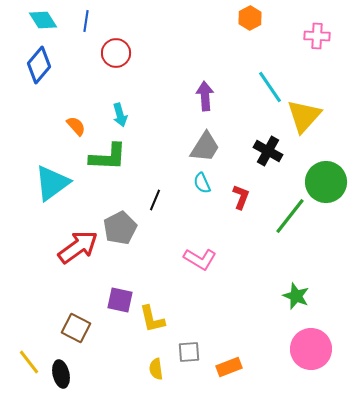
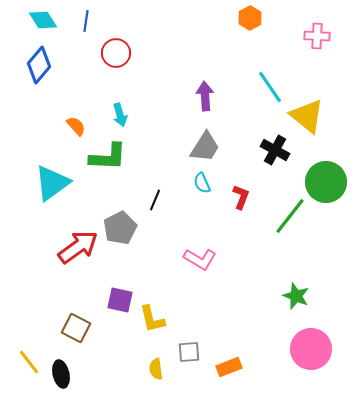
yellow triangle: moved 3 px right; rotated 33 degrees counterclockwise
black cross: moved 7 px right, 1 px up
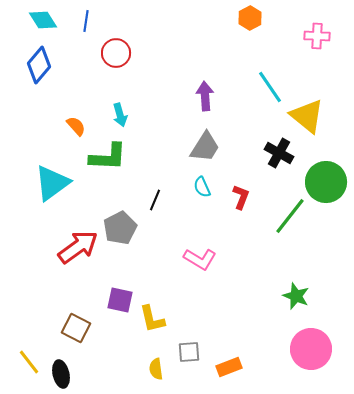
black cross: moved 4 px right, 3 px down
cyan semicircle: moved 4 px down
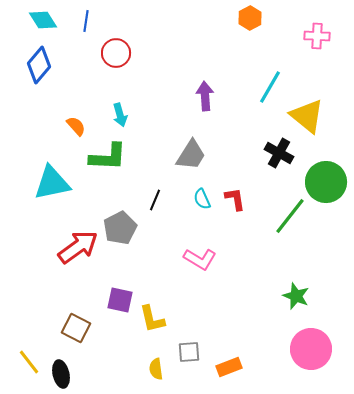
cyan line: rotated 64 degrees clockwise
gray trapezoid: moved 14 px left, 8 px down
cyan triangle: rotated 24 degrees clockwise
cyan semicircle: moved 12 px down
red L-shape: moved 6 px left, 2 px down; rotated 30 degrees counterclockwise
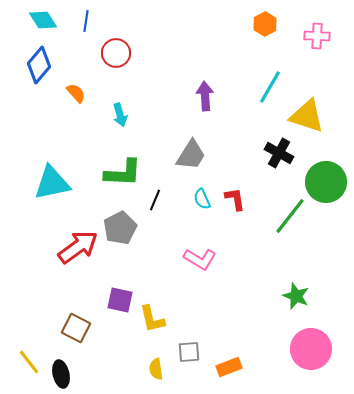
orange hexagon: moved 15 px right, 6 px down
yellow triangle: rotated 21 degrees counterclockwise
orange semicircle: moved 33 px up
green L-shape: moved 15 px right, 16 px down
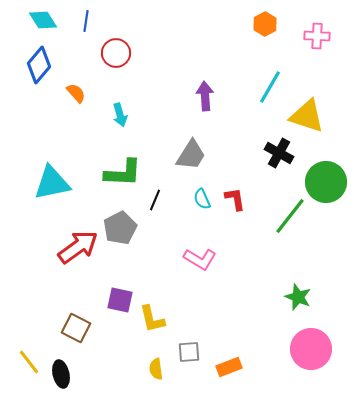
green star: moved 2 px right, 1 px down
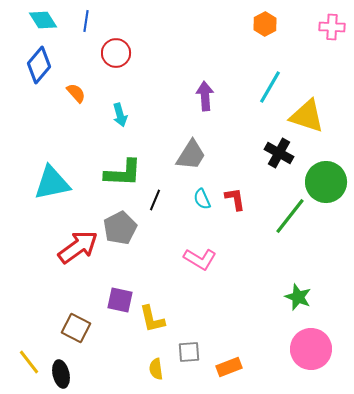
pink cross: moved 15 px right, 9 px up
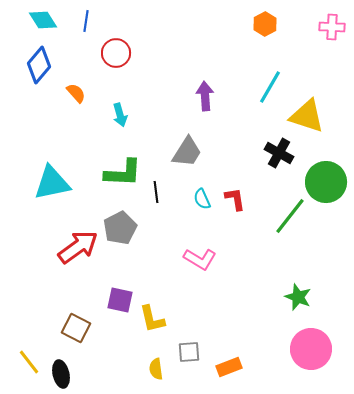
gray trapezoid: moved 4 px left, 3 px up
black line: moved 1 px right, 8 px up; rotated 30 degrees counterclockwise
